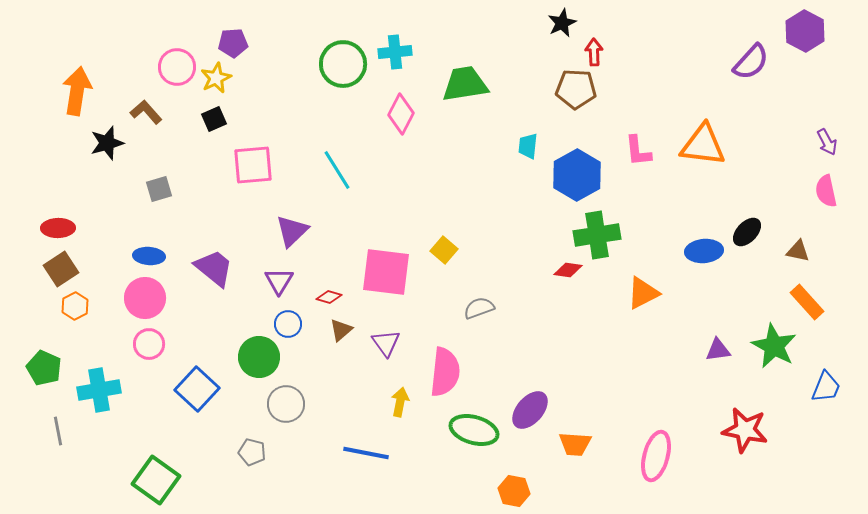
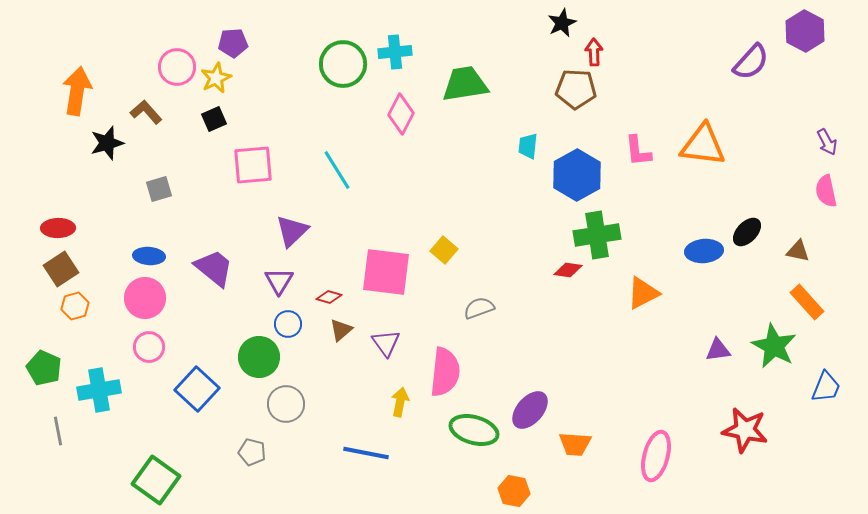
orange hexagon at (75, 306): rotated 12 degrees clockwise
pink circle at (149, 344): moved 3 px down
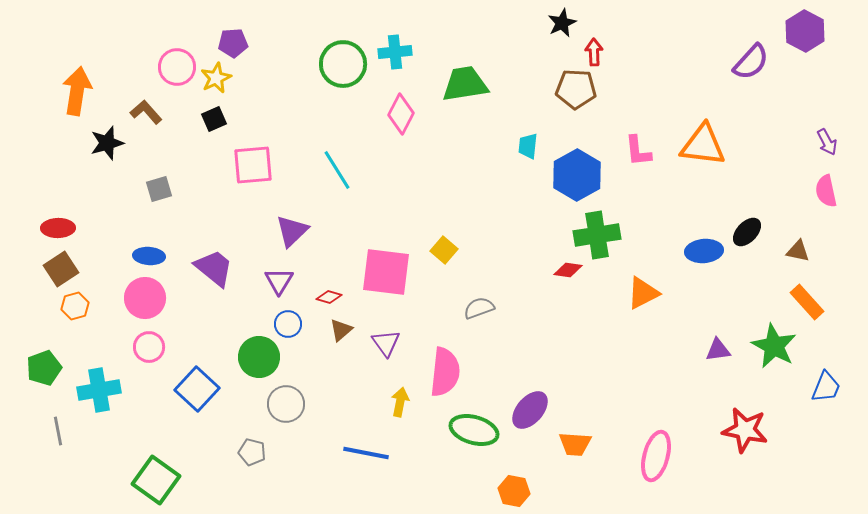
green pentagon at (44, 368): rotated 28 degrees clockwise
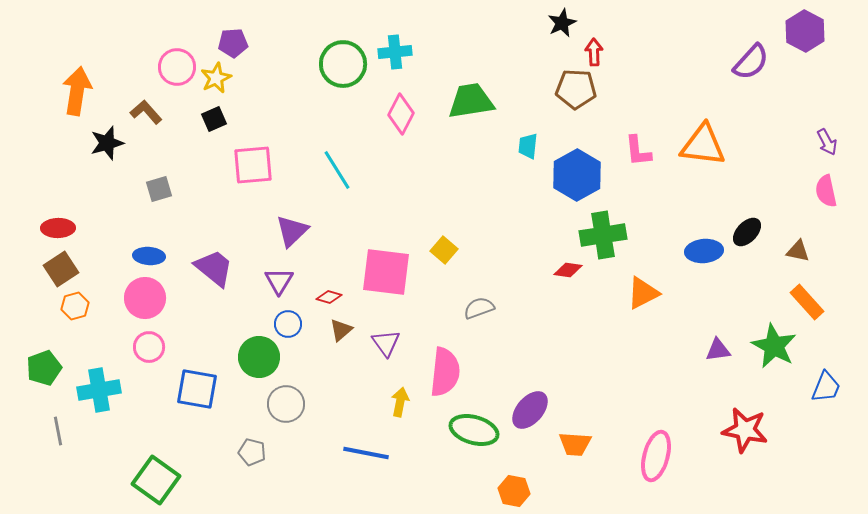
green trapezoid at (465, 84): moved 6 px right, 17 px down
green cross at (597, 235): moved 6 px right
blue square at (197, 389): rotated 33 degrees counterclockwise
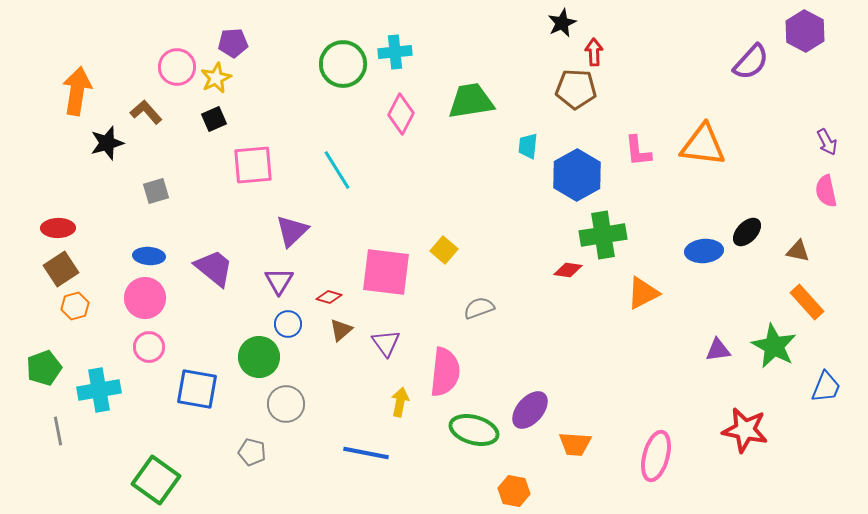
gray square at (159, 189): moved 3 px left, 2 px down
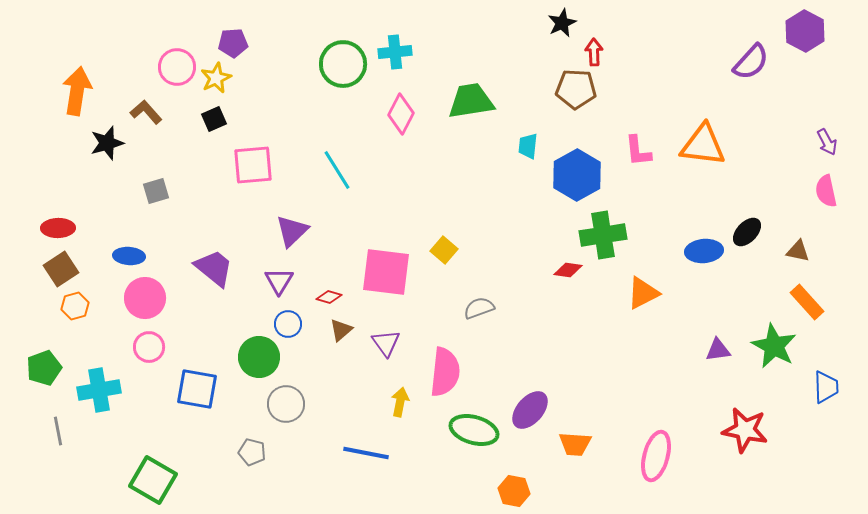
blue ellipse at (149, 256): moved 20 px left
blue trapezoid at (826, 387): rotated 24 degrees counterclockwise
green square at (156, 480): moved 3 px left; rotated 6 degrees counterclockwise
